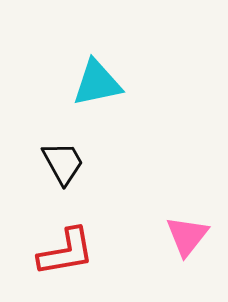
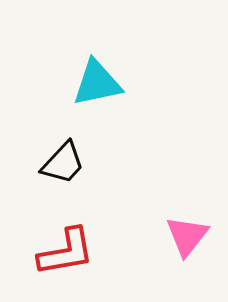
black trapezoid: rotated 72 degrees clockwise
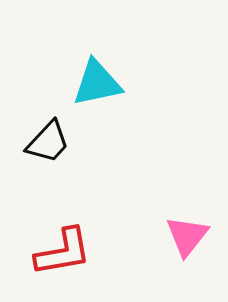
black trapezoid: moved 15 px left, 21 px up
red L-shape: moved 3 px left
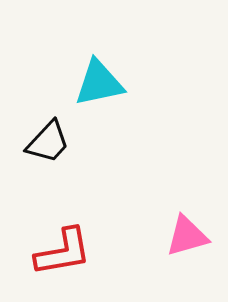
cyan triangle: moved 2 px right
pink triangle: rotated 36 degrees clockwise
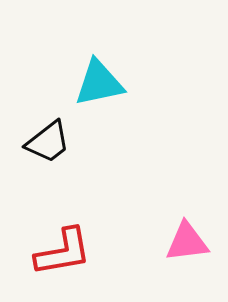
black trapezoid: rotated 9 degrees clockwise
pink triangle: moved 6 px down; rotated 9 degrees clockwise
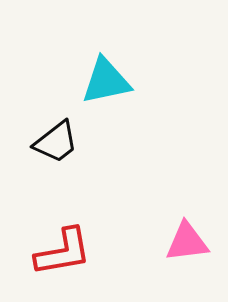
cyan triangle: moved 7 px right, 2 px up
black trapezoid: moved 8 px right
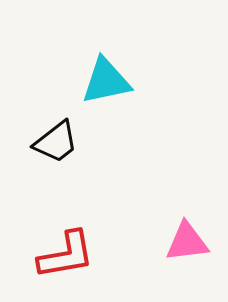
red L-shape: moved 3 px right, 3 px down
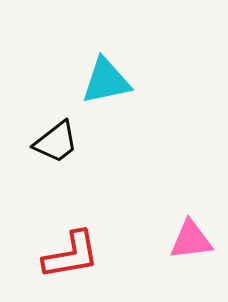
pink triangle: moved 4 px right, 2 px up
red L-shape: moved 5 px right
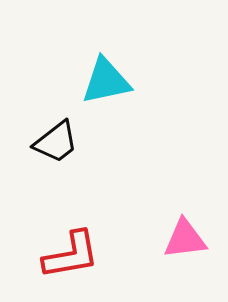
pink triangle: moved 6 px left, 1 px up
